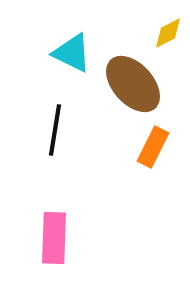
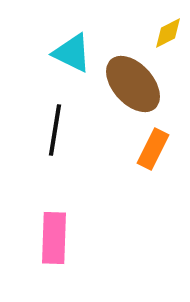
orange rectangle: moved 2 px down
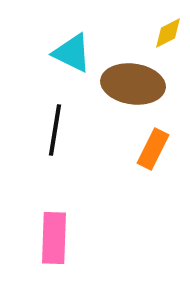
brown ellipse: rotated 40 degrees counterclockwise
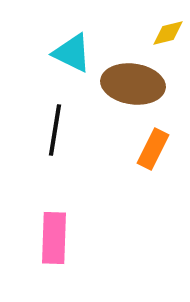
yellow diamond: rotated 12 degrees clockwise
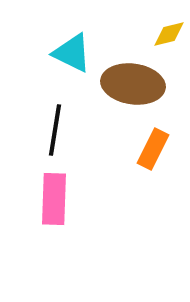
yellow diamond: moved 1 px right, 1 px down
pink rectangle: moved 39 px up
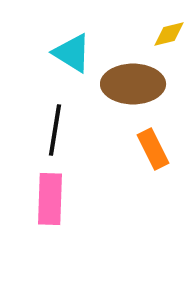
cyan triangle: rotated 6 degrees clockwise
brown ellipse: rotated 8 degrees counterclockwise
orange rectangle: rotated 54 degrees counterclockwise
pink rectangle: moved 4 px left
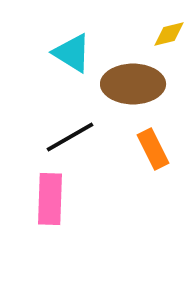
black line: moved 15 px right, 7 px down; rotated 51 degrees clockwise
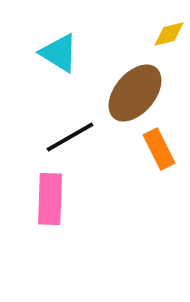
cyan triangle: moved 13 px left
brown ellipse: moved 2 px right, 9 px down; rotated 50 degrees counterclockwise
orange rectangle: moved 6 px right
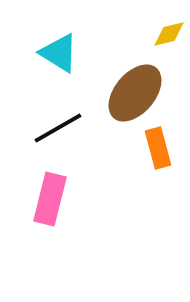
black line: moved 12 px left, 9 px up
orange rectangle: moved 1 px left, 1 px up; rotated 12 degrees clockwise
pink rectangle: rotated 12 degrees clockwise
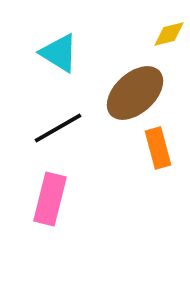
brown ellipse: rotated 8 degrees clockwise
